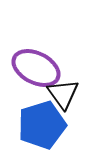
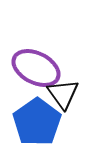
blue pentagon: moved 5 px left, 3 px up; rotated 18 degrees counterclockwise
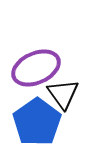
purple ellipse: rotated 51 degrees counterclockwise
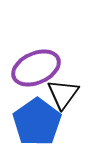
black triangle: rotated 12 degrees clockwise
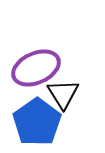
black triangle: rotated 8 degrees counterclockwise
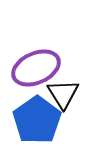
blue pentagon: moved 2 px up
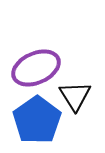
black triangle: moved 12 px right, 2 px down
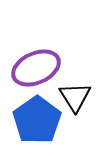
black triangle: moved 1 px down
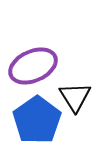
purple ellipse: moved 3 px left, 2 px up
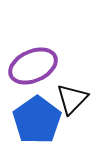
black triangle: moved 3 px left, 2 px down; rotated 16 degrees clockwise
